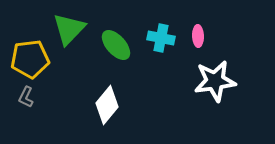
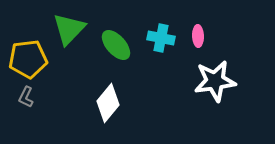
yellow pentagon: moved 2 px left
white diamond: moved 1 px right, 2 px up
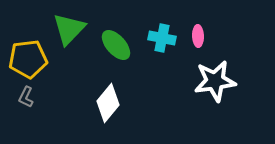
cyan cross: moved 1 px right
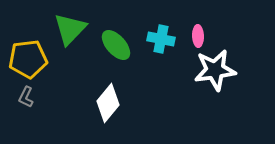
green triangle: moved 1 px right
cyan cross: moved 1 px left, 1 px down
white star: moved 11 px up
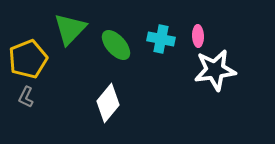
yellow pentagon: rotated 15 degrees counterclockwise
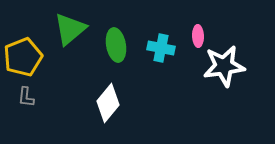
green triangle: rotated 6 degrees clockwise
cyan cross: moved 9 px down
green ellipse: rotated 32 degrees clockwise
yellow pentagon: moved 5 px left, 2 px up
white star: moved 9 px right, 4 px up
gray L-shape: rotated 20 degrees counterclockwise
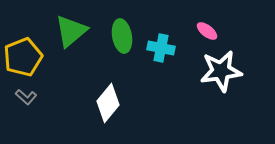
green triangle: moved 1 px right, 2 px down
pink ellipse: moved 9 px right, 5 px up; rotated 50 degrees counterclockwise
green ellipse: moved 6 px right, 9 px up
white star: moved 3 px left, 5 px down
gray L-shape: rotated 55 degrees counterclockwise
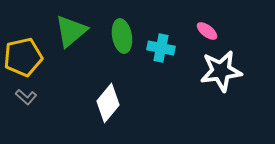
yellow pentagon: rotated 9 degrees clockwise
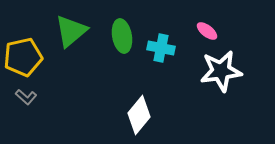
white diamond: moved 31 px right, 12 px down
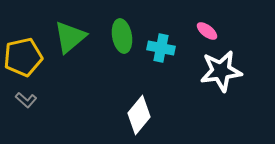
green triangle: moved 1 px left, 6 px down
gray L-shape: moved 3 px down
